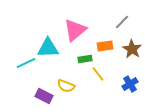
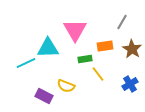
gray line: rotated 14 degrees counterclockwise
pink triangle: rotated 20 degrees counterclockwise
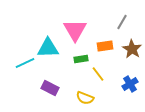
green rectangle: moved 4 px left
cyan line: moved 1 px left
yellow semicircle: moved 19 px right, 12 px down
purple rectangle: moved 6 px right, 8 px up
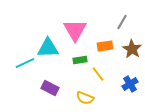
green rectangle: moved 1 px left, 1 px down
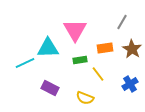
orange rectangle: moved 2 px down
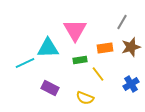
brown star: moved 1 px left, 2 px up; rotated 24 degrees clockwise
blue cross: moved 1 px right
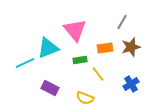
pink triangle: rotated 10 degrees counterclockwise
cyan triangle: rotated 20 degrees counterclockwise
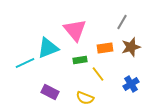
purple rectangle: moved 4 px down
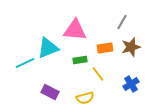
pink triangle: rotated 45 degrees counterclockwise
yellow semicircle: rotated 36 degrees counterclockwise
